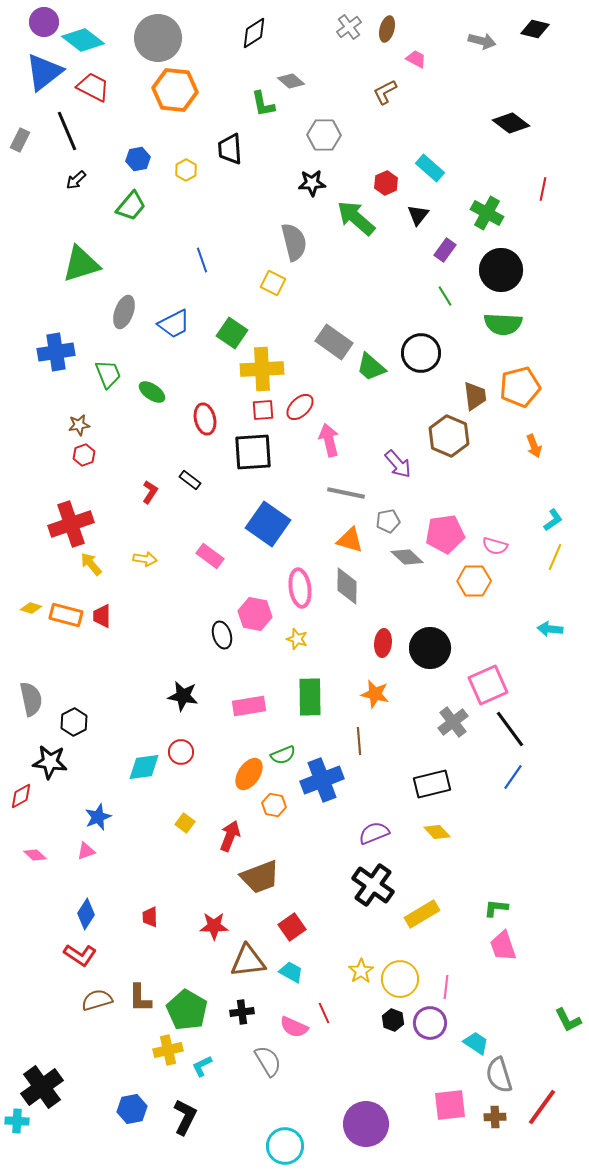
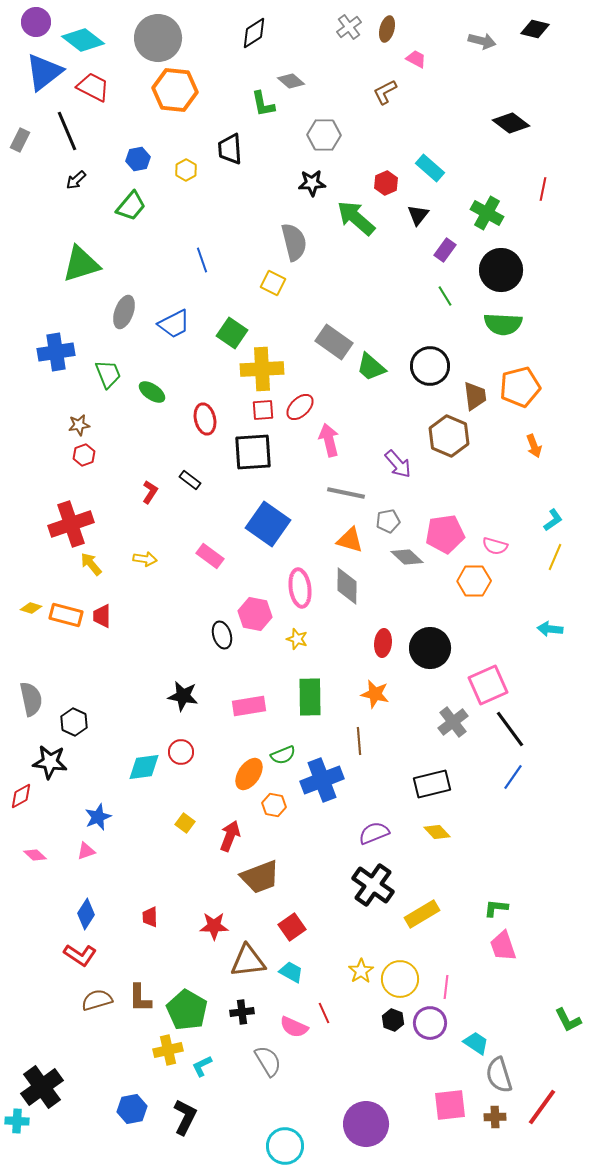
purple circle at (44, 22): moved 8 px left
black circle at (421, 353): moved 9 px right, 13 px down
black hexagon at (74, 722): rotated 8 degrees counterclockwise
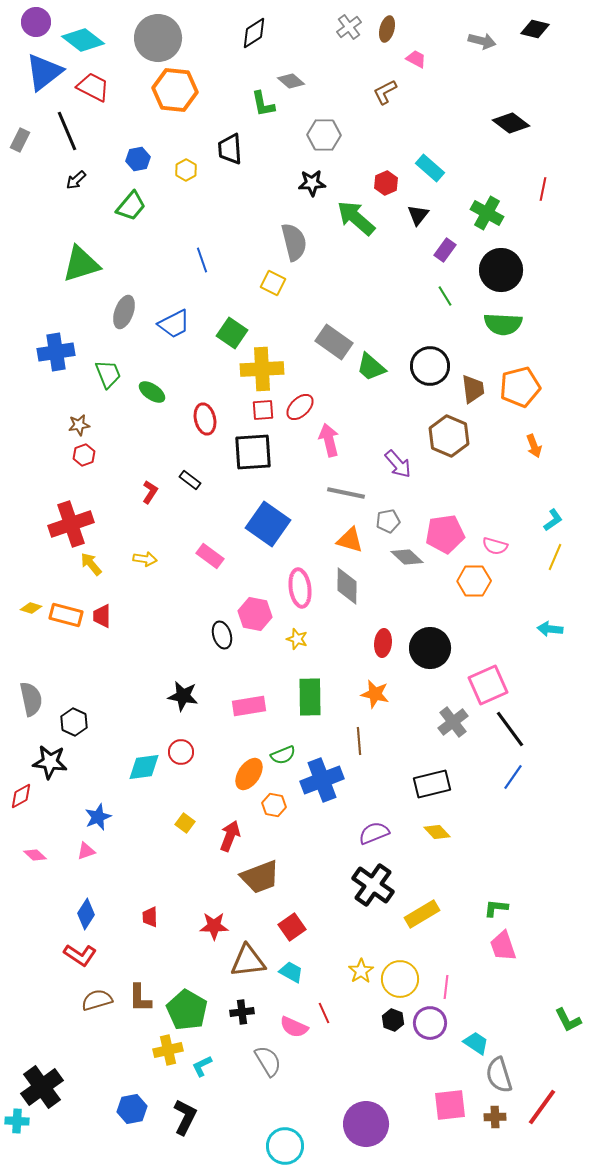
brown trapezoid at (475, 396): moved 2 px left, 7 px up
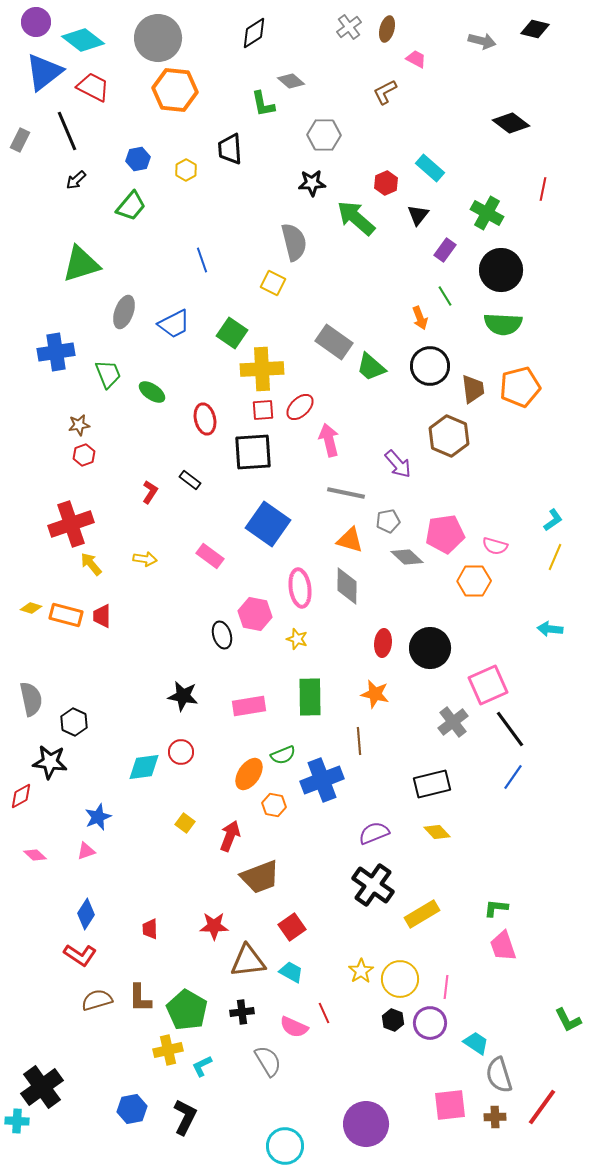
orange arrow at (534, 446): moved 114 px left, 128 px up
red trapezoid at (150, 917): moved 12 px down
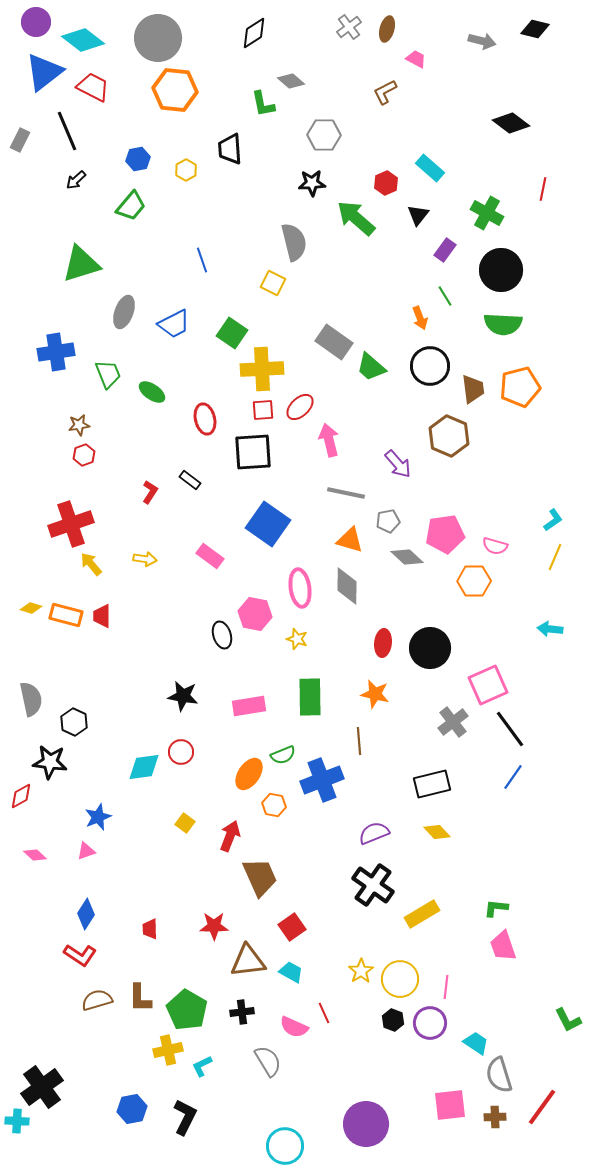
brown trapezoid at (260, 877): rotated 93 degrees counterclockwise
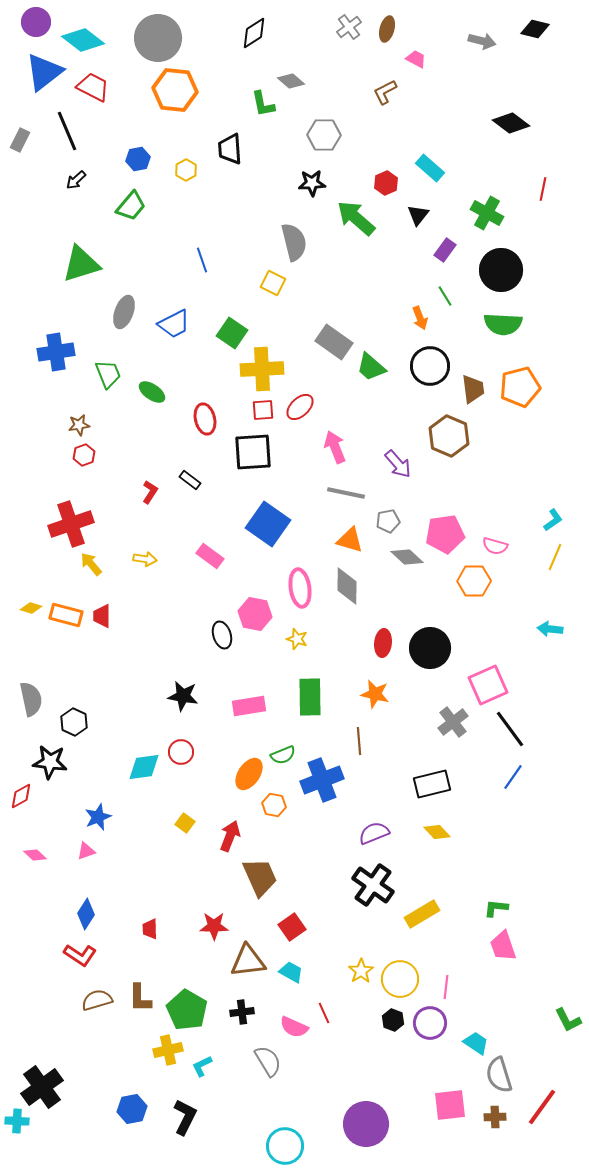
pink arrow at (329, 440): moved 6 px right, 7 px down; rotated 8 degrees counterclockwise
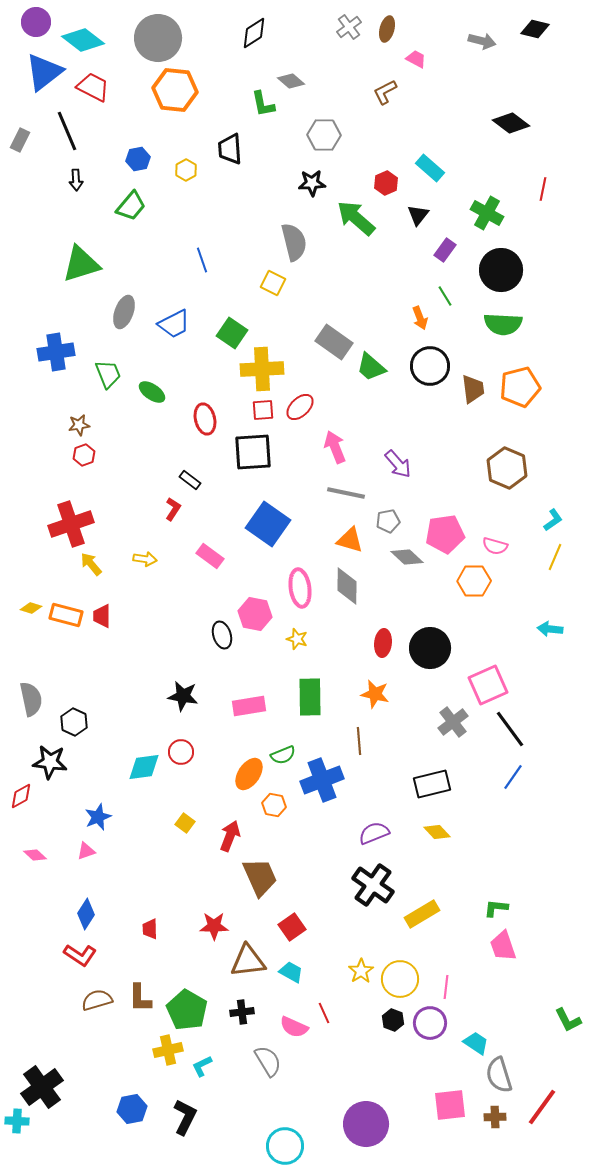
black arrow at (76, 180): rotated 50 degrees counterclockwise
brown hexagon at (449, 436): moved 58 px right, 32 px down
red L-shape at (150, 492): moved 23 px right, 17 px down
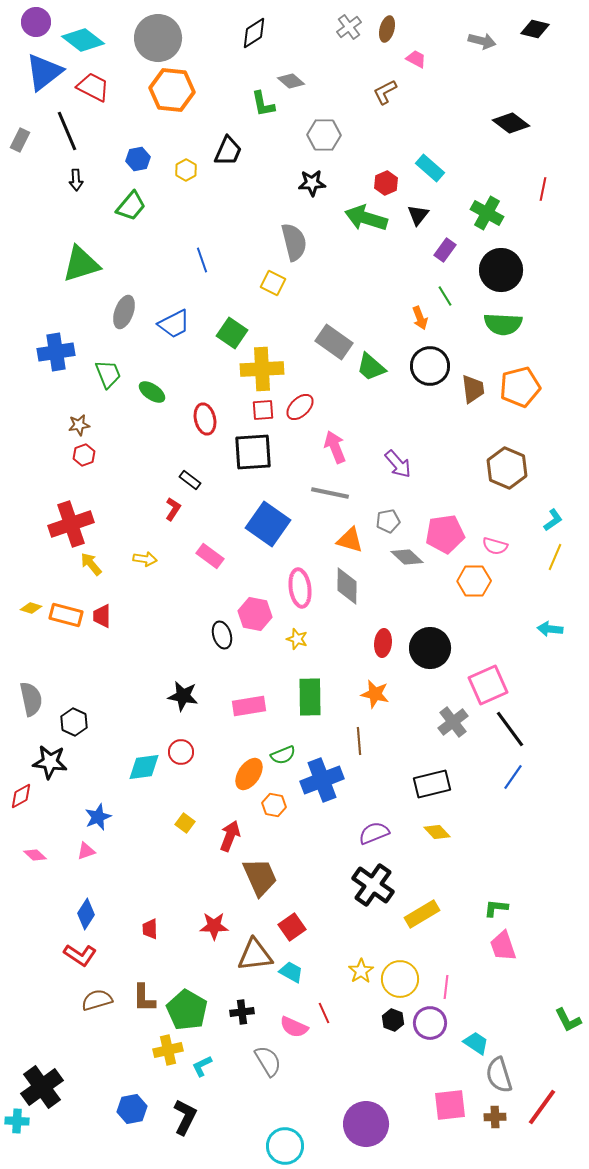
orange hexagon at (175, 90): moved 3 px left
black trapezoid at (230, 149): moved 2 px left, 2 px down; rotated 152 degrees counterclockwise
green arrow at (356, 218): moved 10 px right; rotated 24 degrees counterclockwise
gray line at (346, 493): moved 16 px left
brown triangle at (248, 961): moved 7 px right, 6 px up
brown L-shape at (140, 998): moved 4 px right
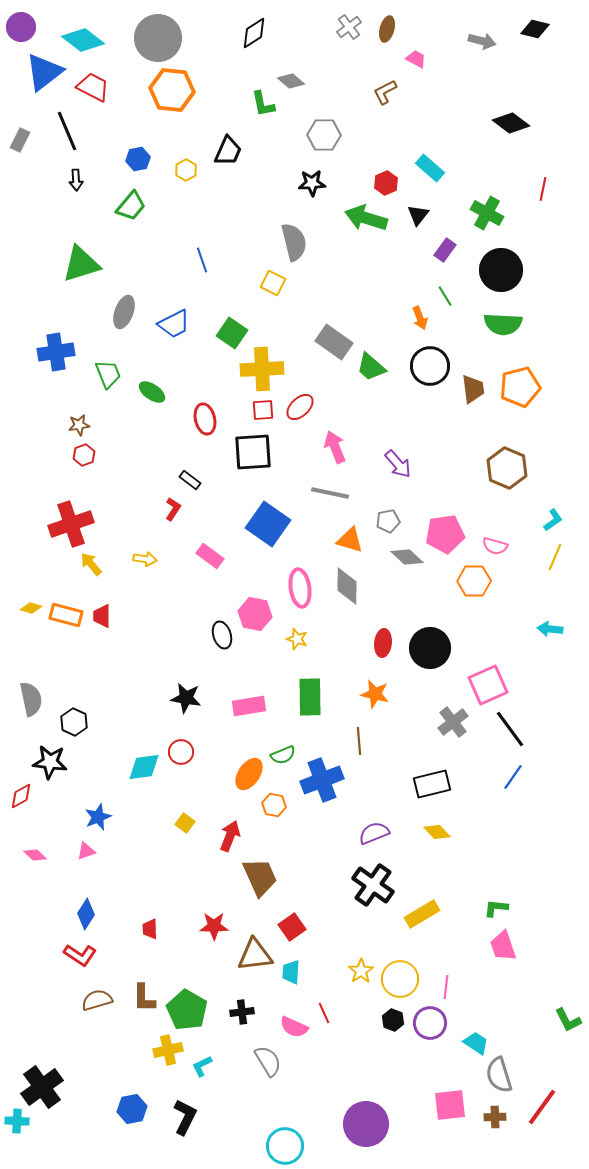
purple circle at (36, 22): moved 15 px left, 5 px down
black star at (183, 696): moved 3 px right, 2 px down
cyan trapezoid at (291, 972): rotated 115 degrees counterclockwise
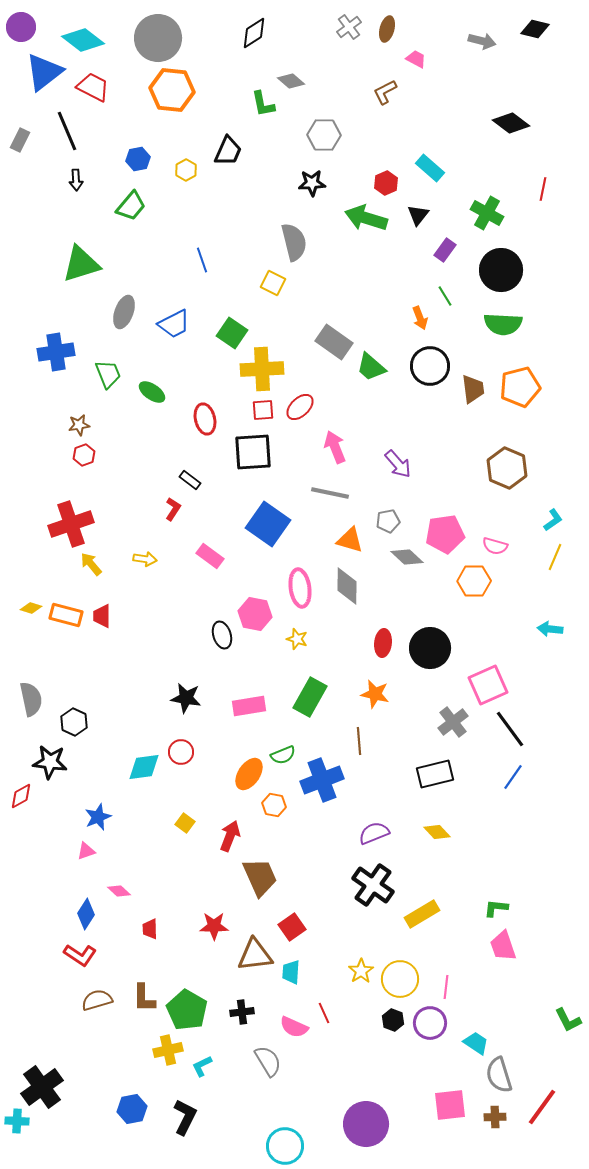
green rectangle at (310, 697): rotated 30 degrees clockwise
black rectangle at (432, 784): moved 3 px right, 10 px up
pink diamond at (35, 855): moved 84 px right, 36 px down
